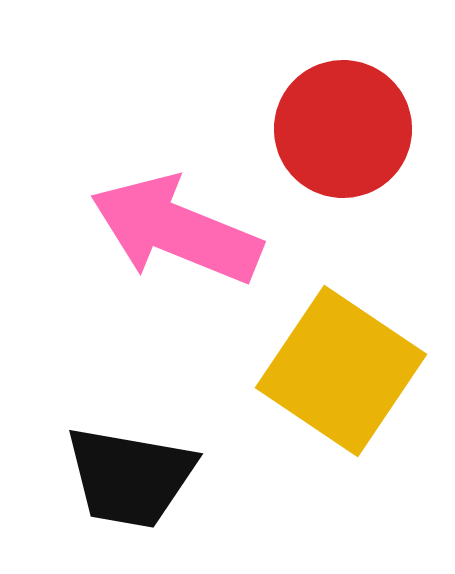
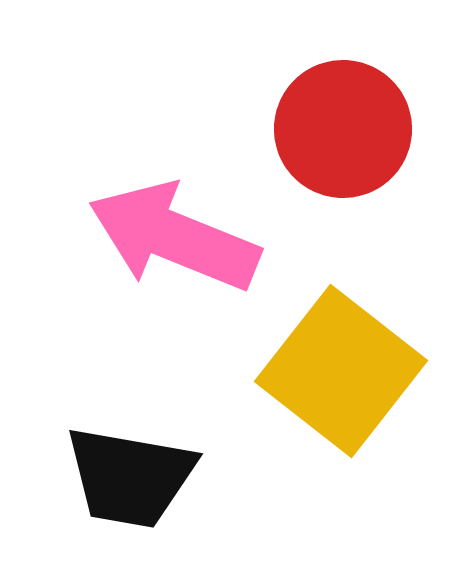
pink arrow: moved 2 px left, 7 px down
yellow square: rotated 4 degrees clockwise
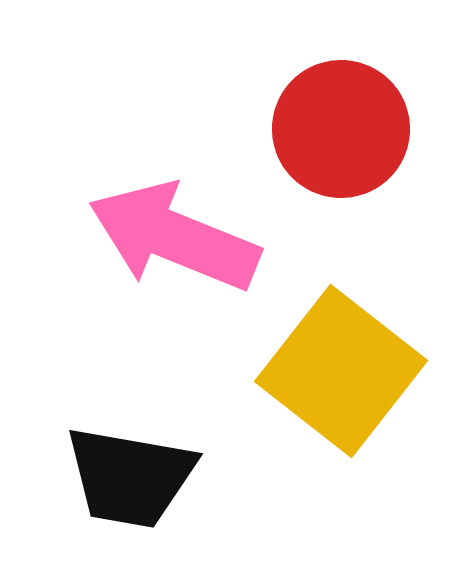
red circle: moved 2 px left
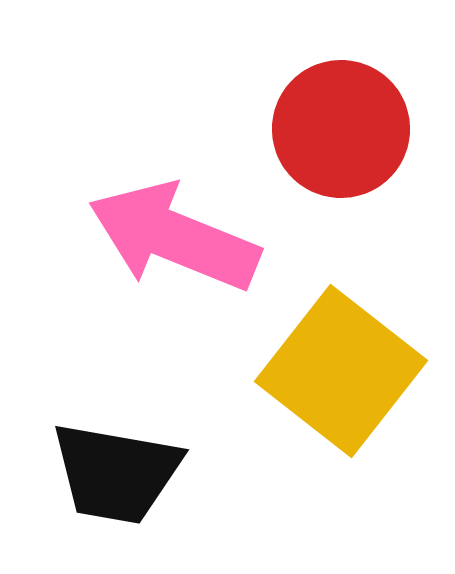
black trapezoid: moved 14 px left, 4 px up
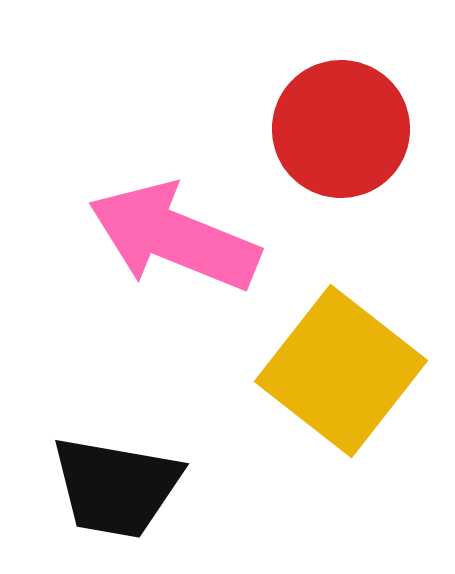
black trapezoid: moved 14 px down
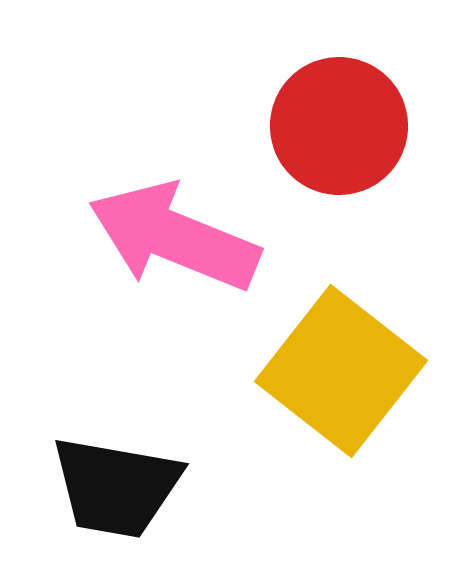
red circle: moved 2 px left, 3 px up
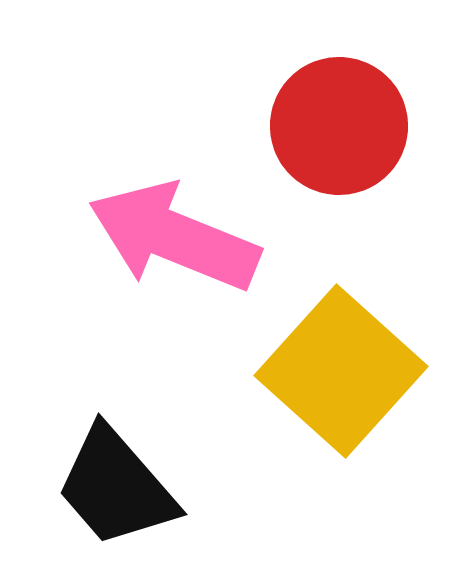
yellow square: rotated 4 degrees clockwise
black trapezoid: rotated 39 degrees clockwise
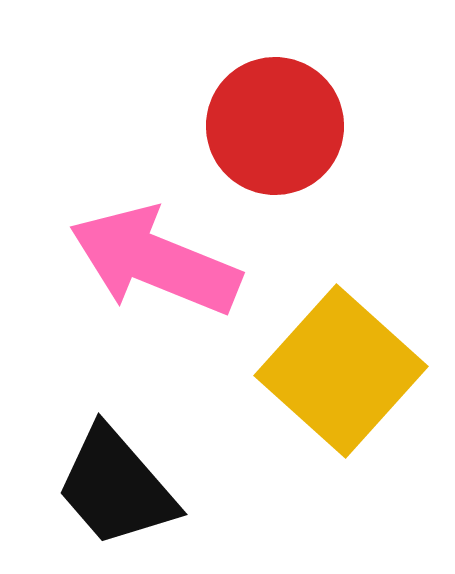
red circle: moved 64 px left
pink arrow: moved 19 px left, 24 px down
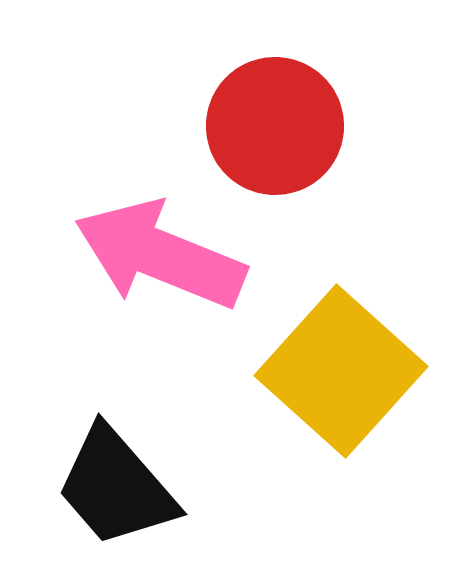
pink arrow: moved 5 px right, 6 px up
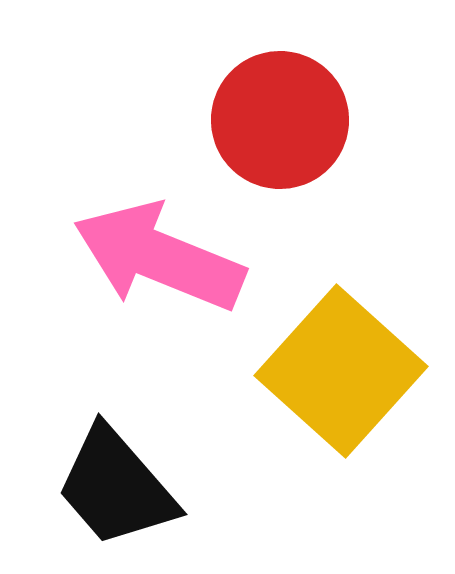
red circle: moved 5 px right, 6 px up
pink arrow: moved 1 px left, 2 px down
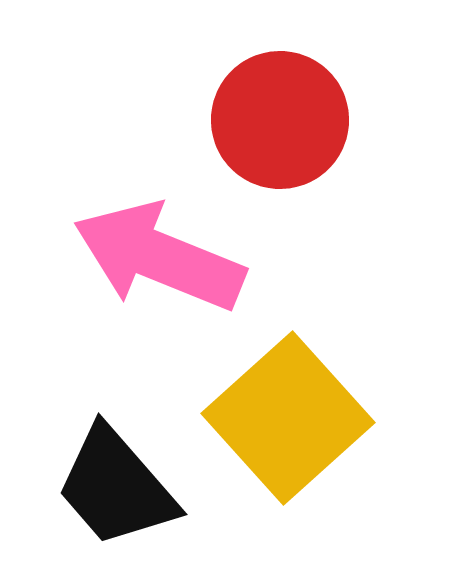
yellow square: moved 53 px left, 47 px down; rotated 6 degrees clockwise
